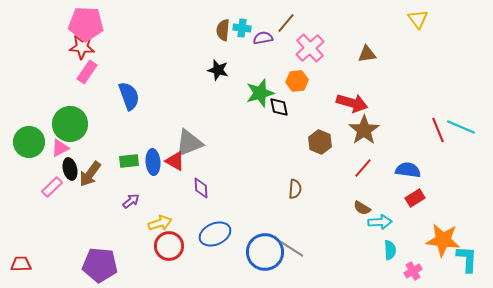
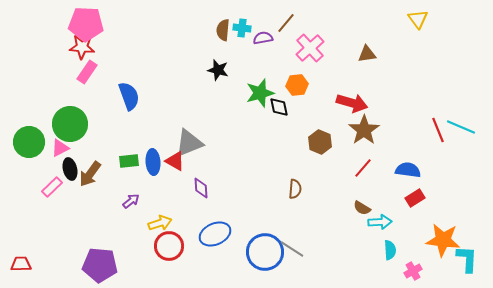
orange hexagon at (297, 81): moved 4 px down
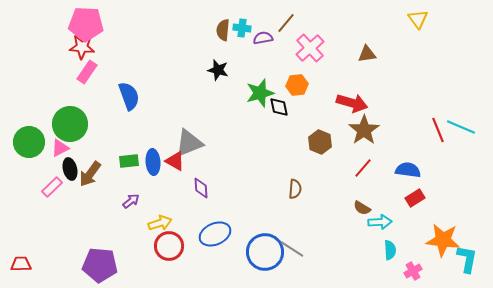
cyan L-shape at (467, 259): rotated 8 degrees clockwise
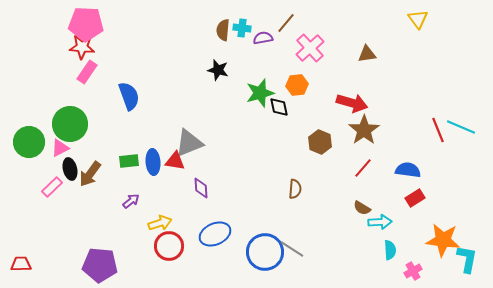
red triangle at (175, 161): rotated 20 degrees counterclockwise
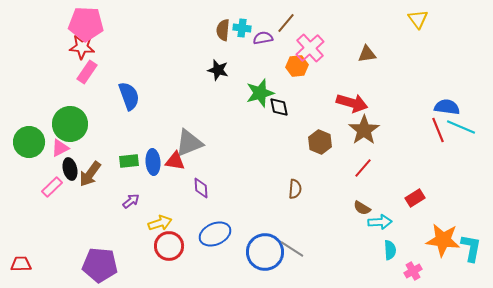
orange hexagon at (297, 85): moved 19 px up
blue semicircle at (408, 170): moved 39 px right, 63 px up
cyan L-shape at (467, 259): moved 4 px right, 11 px up
